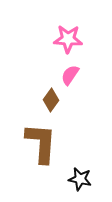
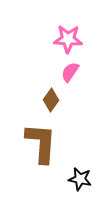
pink semicircle: moved 3 px up
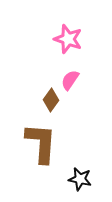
pink star: rotated 16 degrees clockwise
pink semicircle: moved 8 px down
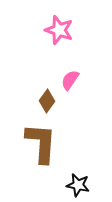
pink star: moved 9 px left, 9 px up
brown diamond: moved 4 px left, 1 px down
black star: moved 2 px left, 6 px down
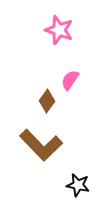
brown L-shape: moved 2 px down; rotated 132 degrees clockwise
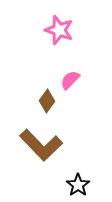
pink semicircle: rotated 10 degrees clockwise
black star: rotated 25 degrees clockwise
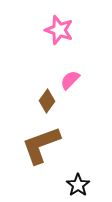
brown L-shape: rotated 114 degrees clockwise
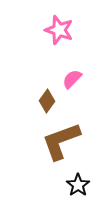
pink semicircle: moved 2 px right, 1 px up
brown L-shape: moved 20 px right, 4 px up
